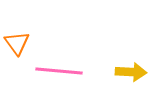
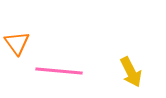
yellow arrow: rotated 60 degrees clockwise
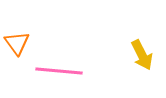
yellow arrow: moved 11 px right, 17 px up
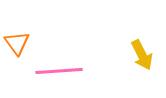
pink line: rotated 9 degrees counterclockwise
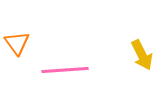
pink line: moved 6 px right, 1 px up
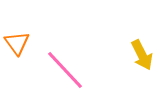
pink line: rotated 51 degrees clockwise
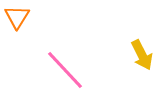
orange triangle: moved 26 px up; rotated 8 degrees clockwise
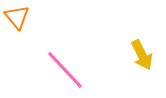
orange triangle: rotated 12 degrees counterclockwise
